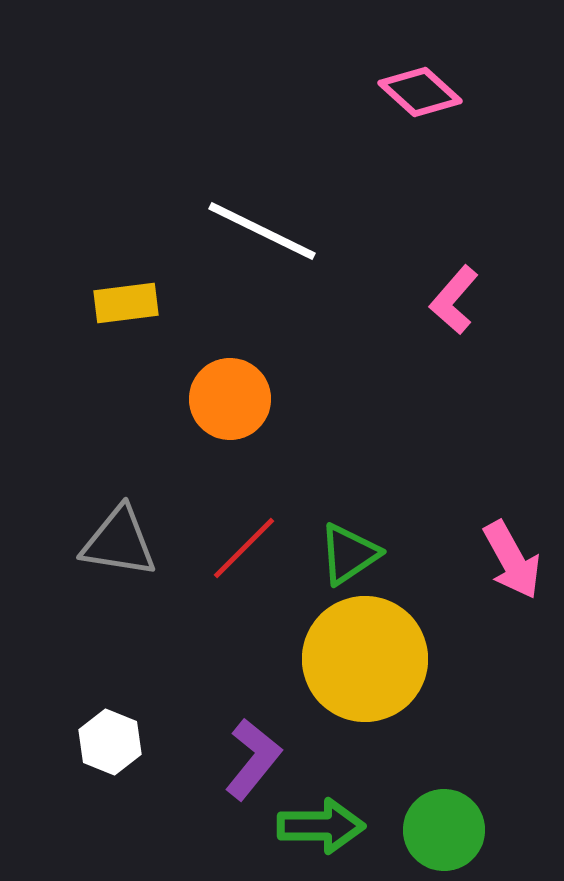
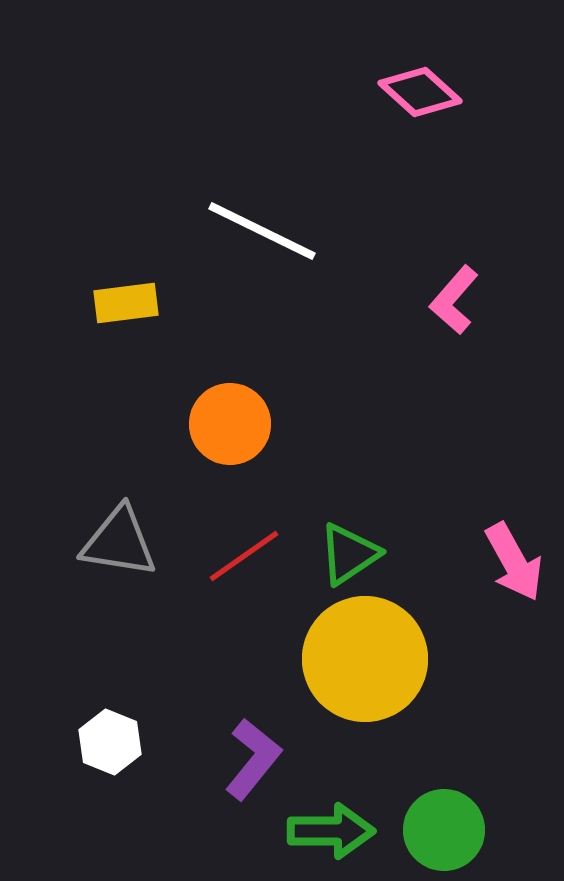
orange circle: moved 25 px down
red line: moved 8 px down; rotated 10 degrees clockwise
pink arrow: moved 2 px right, 2 px down
green arrow: moved 10 px right, 5 px down
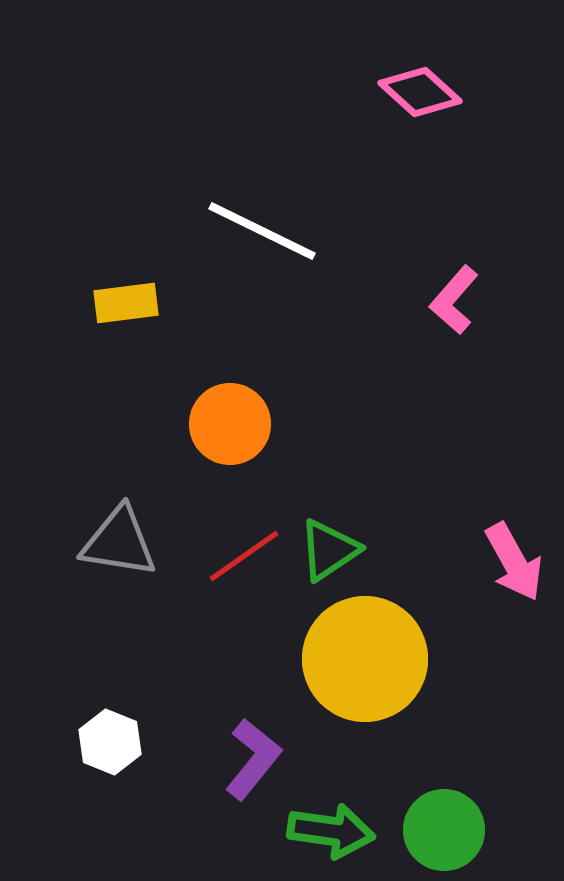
green triangle: moved 20 px left, 4 px up
green arrow: rotated 8 degrees clockwise
